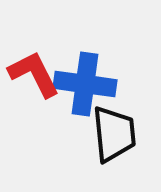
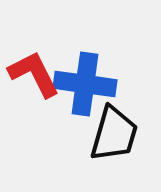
black trapezoid: rotated 22 degrees clockwise
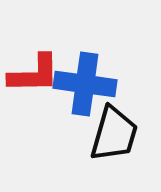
red L-shape: rotated 116 degrees clockwise
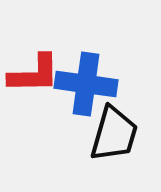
blue cross: moved 1 px right
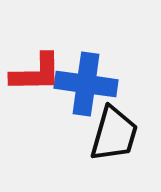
red L-shape: moved 2 px right, 1 px up
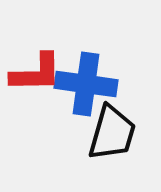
black trapezoid: moved 2 px left, 1 px up
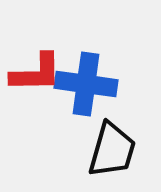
black trapezoid: moved 17 px down
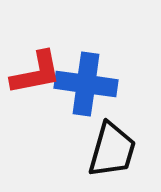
red L-shape: rotated 10 degrees counterclockwise
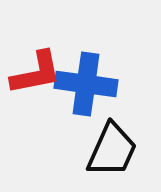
black trapezoid: rotated 8 degrees clockwise
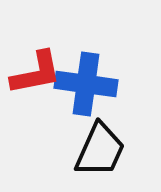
black trapezoid: moved 12 px left
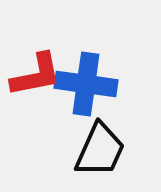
red L-shape: moved 2 px down
